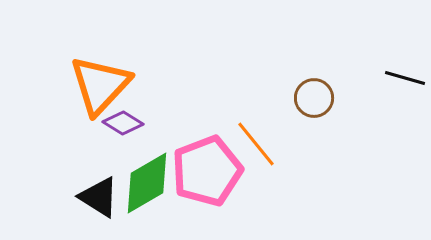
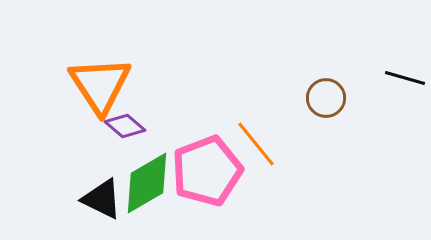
orange triangle: rotated 16 degrees counterclockwise
brown circle: moved 12 px right
purple diamond: moved 2 px right, 3 px down; rotated 9 degrees clockwise
black triangle: moved 3 px right, 2 px down; rotated 6 degrees counterclockwise
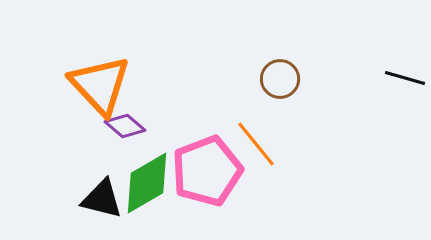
orange triangle: rotated 10 degrees counterclockwise
brown circle: moved 46 px left, 19 px up
black triangle: rotated 12 degrees counterclockwise
